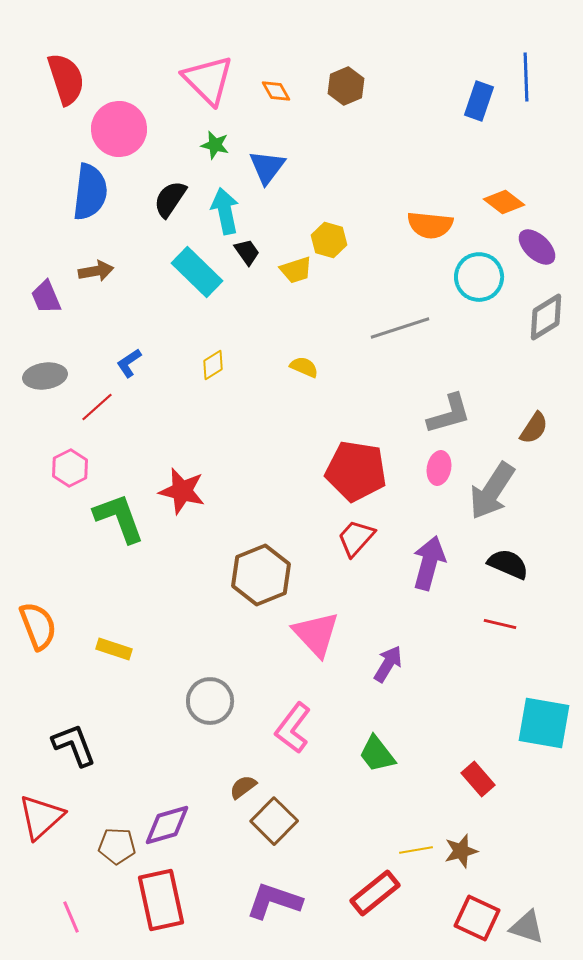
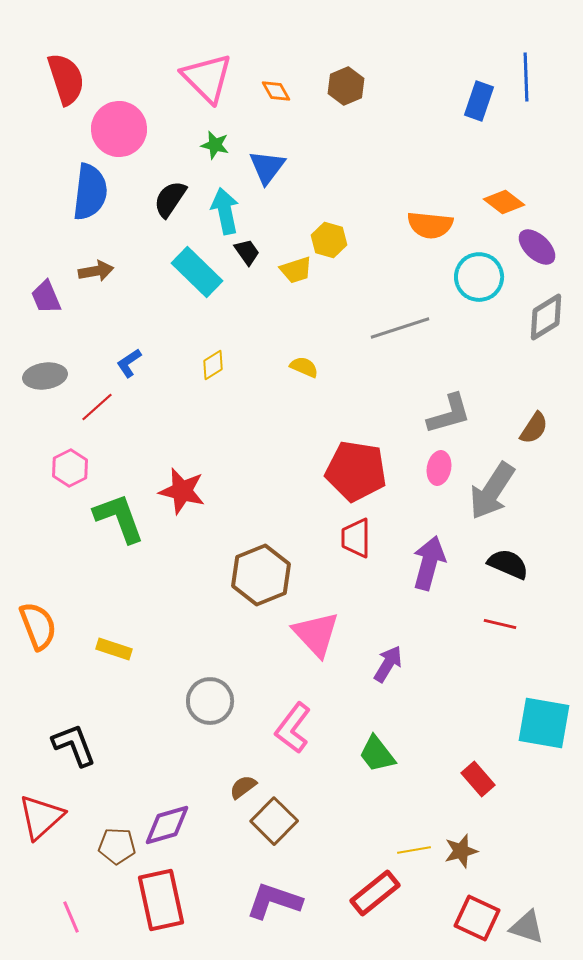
pink triangle at (208, 80): moved 1 px left, 2 px up
red trapezoid at (356, 538): rotated 42 degrees counterclockwise
yellow line at (416, 850): moved 2 px left
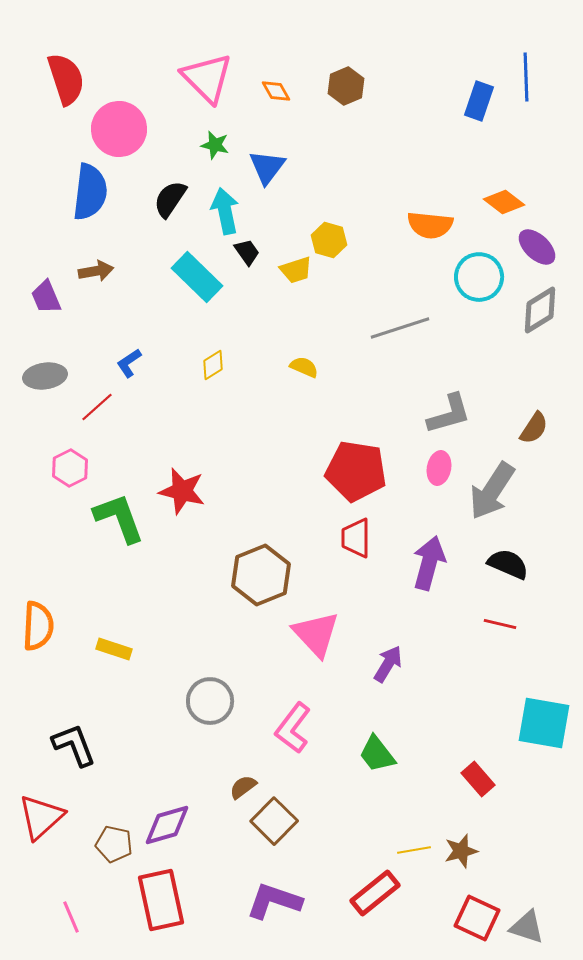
cyan rectangle at (197, 272): moved 5 px down
gray diamond at (546, 317): moved 6 px left, 7 px up
orange semicircle at (38, 626): rotated 24 degrees clockwise
brown pentagon at (117, 846): moved 3 px left, 2 px up; rotated 9 degrees clockwise
